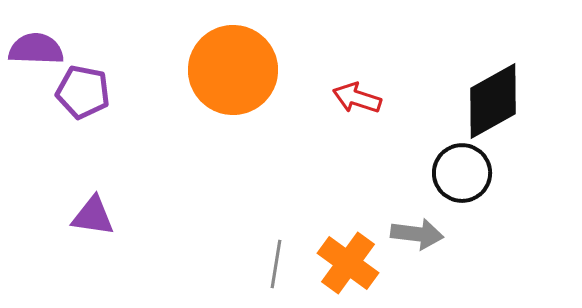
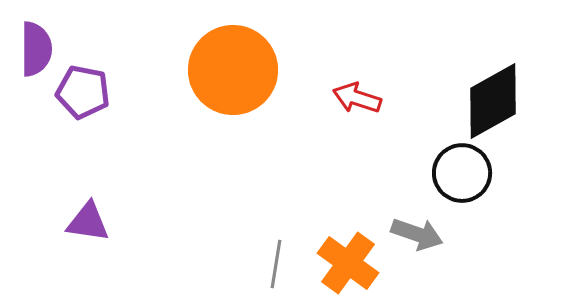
purple semicircle: rotated 88 degrees clockwise
purple triangle: moved 5 px left, 6 px down
gray arrow: rotated 12 degrees clockwise
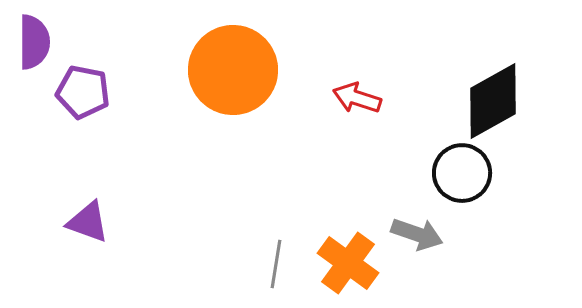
purple semicircle: moved 2 px left, 7 px up
purple triangle: rotated 12 degrees clockwise
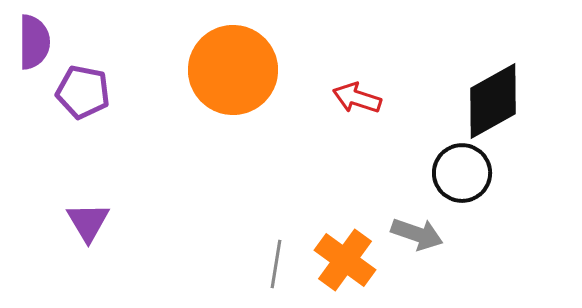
purple triangle: rotated 39 degrees clockwise
orange cross: moved 3 px left, 3 px up
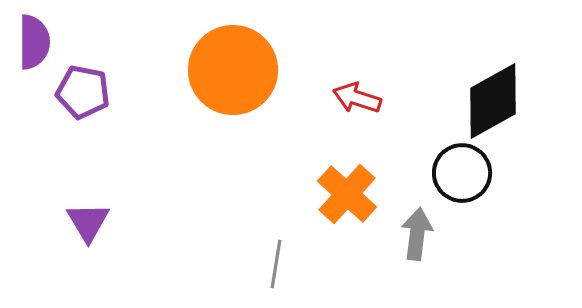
gray arrow: rotated 102 degrees counterclockwise
orange cross: moved 2 px right, 66 px up; rotated 6 degrees clockwise
